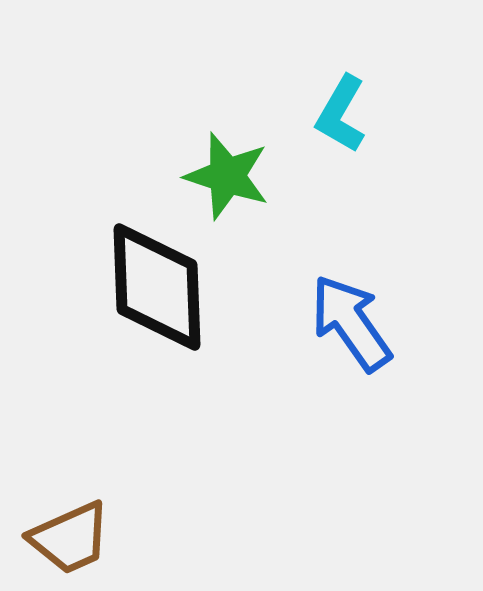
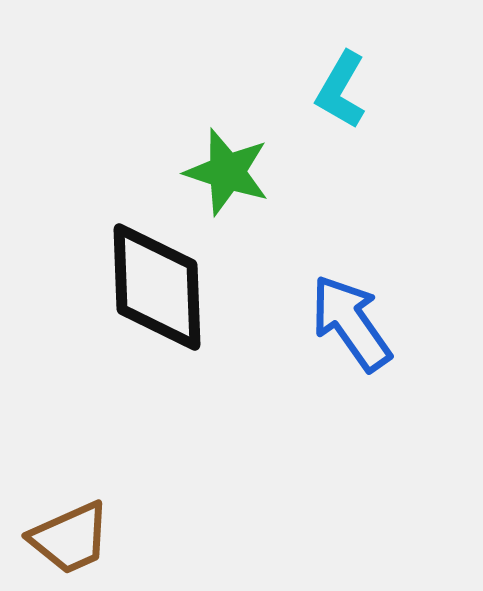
cyan L-shape: moved 24 px up
green star: moved 4 px up
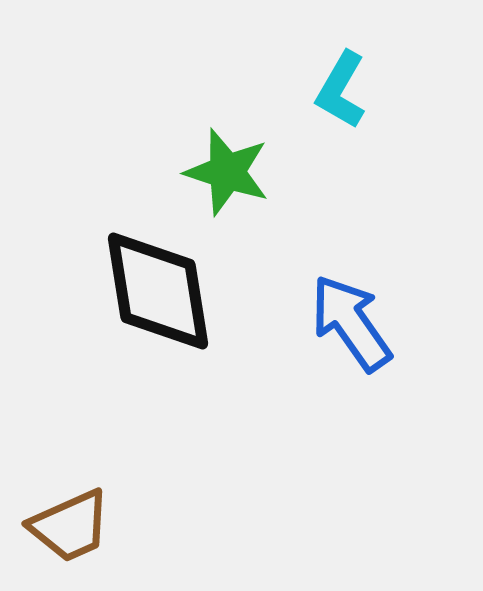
black diamond: moved 1 px right, 4 px down; rotated 7 degrees counterclockwise
brown trapezoid: moved 12 px up
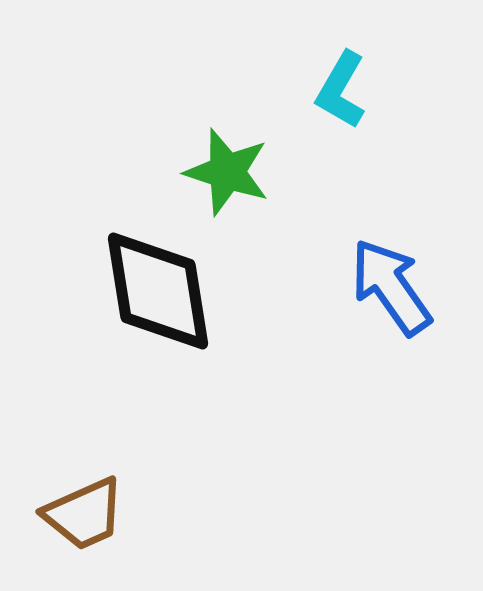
blue arrow: moved 40 px right, 36 px up
brown trapezoid: moved 14 px right, 12 px up
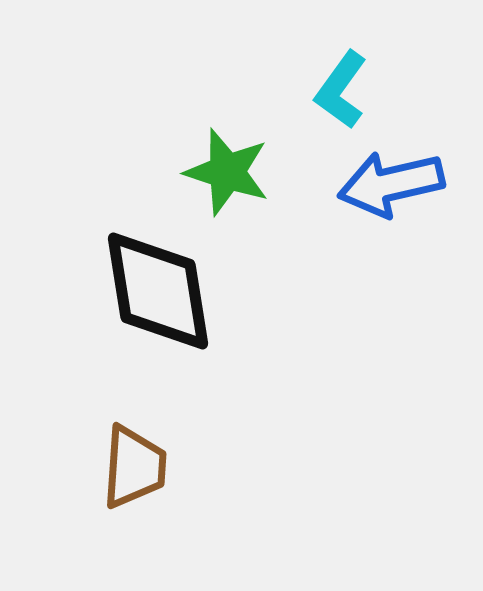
cyan L-shape: rotated 6 degrees clockwise
blue arrow: moved 103 px up; rotated 68 degrees counterclockwise
brown trapezoid: moved 50 px right, 47 px up; rotated 62 degrees counterclockwise
